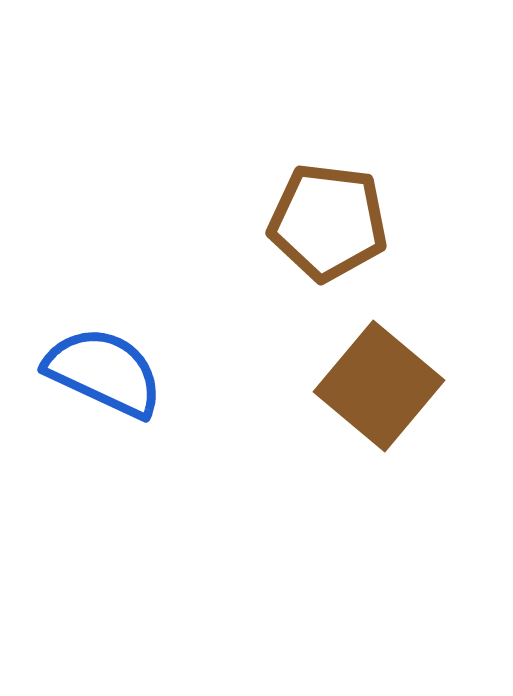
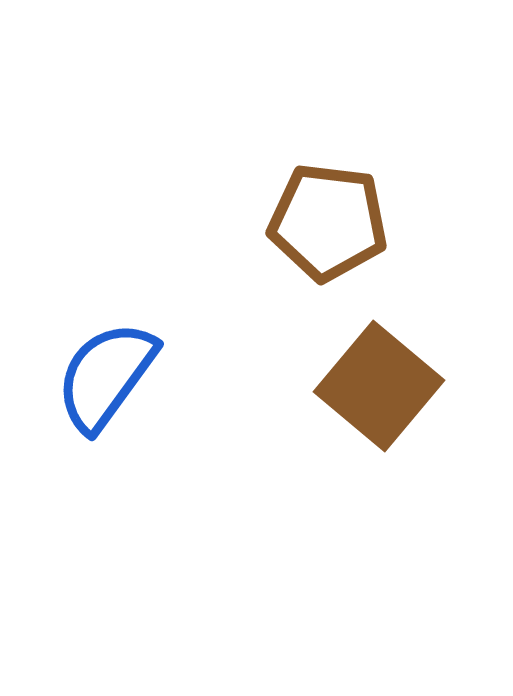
blue semicircle: moved 2 px right, 4 px down; rotated 79 degrees counterclockwise
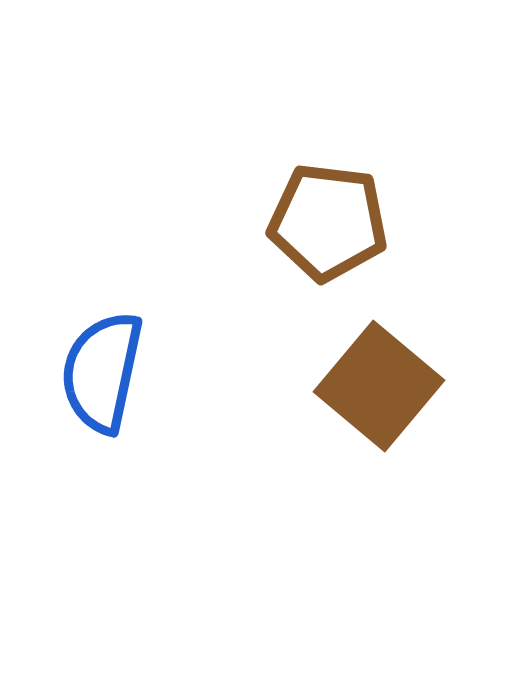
blue semicircle: moved 4 px left, 4 px up; rotated 24 degrees counterclockwise
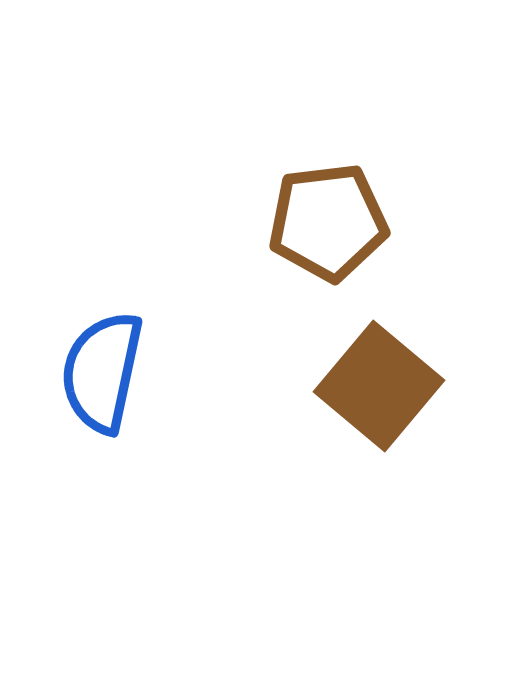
brown pentagon: rotated 14 degrees counterclockwise
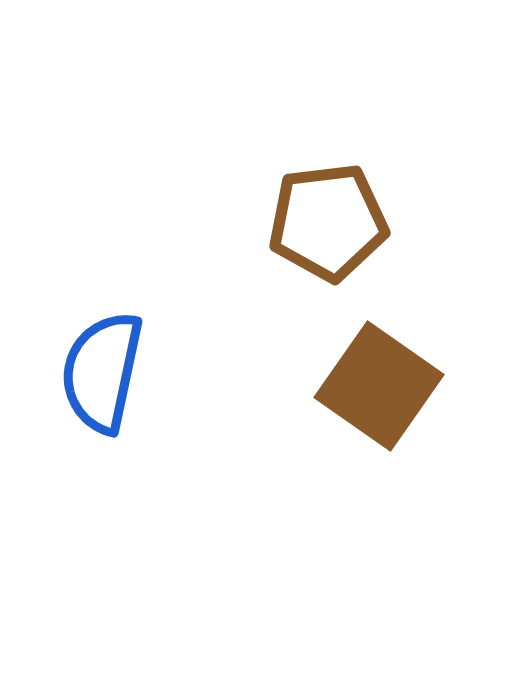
brown square: rotated 5 degrees counterclockwise
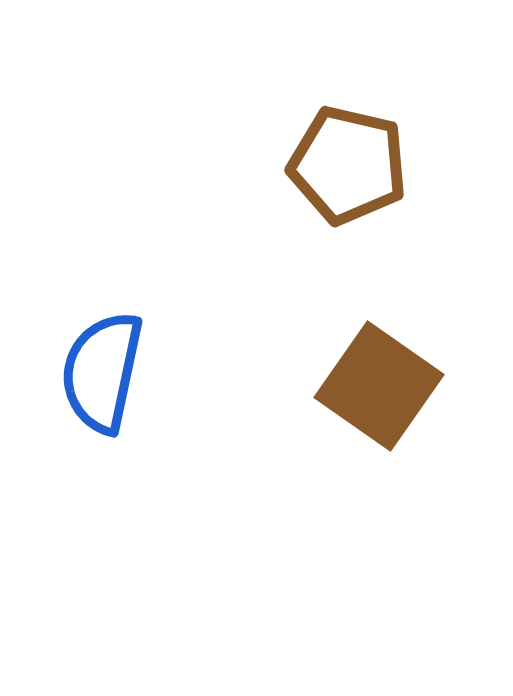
brown pentagon: moved 20 px right, 57 px up; rotated 20 degrees clockwise
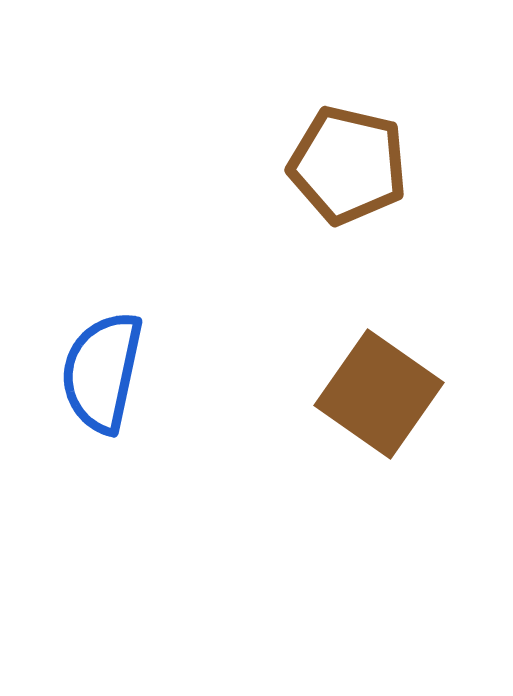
brown square: moved 8 px down
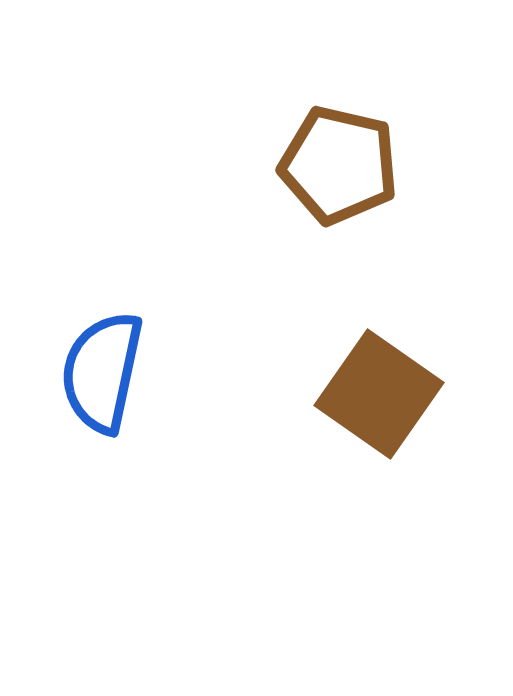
brown pentagon: moved 9 px left
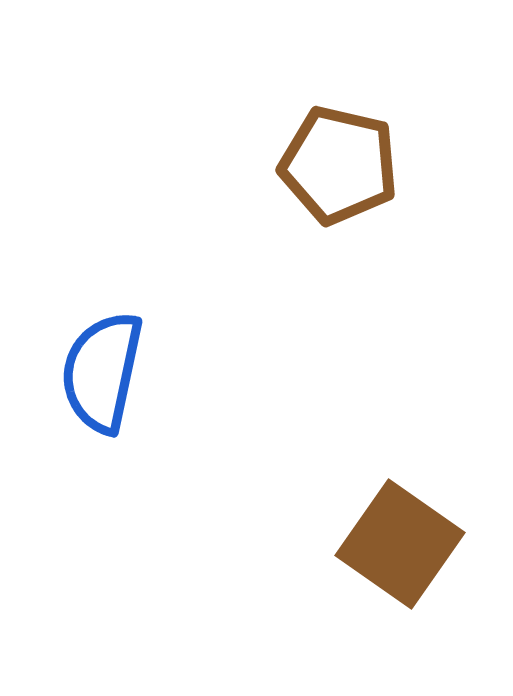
brown square: moved 21 px right, 150 px down
